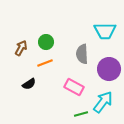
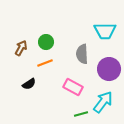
pink rectangle: moved 1 px left
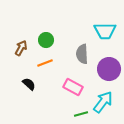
green circle: moved 2 px up
black semicircle: rotated 104 degrees counterclockwise
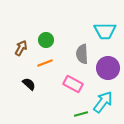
purple circle: moved 1 px left, 1 px up
pink rectangle: moved 3 px up
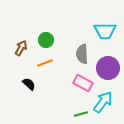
pink rectangle: moved 10 px right, 1 px up
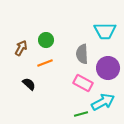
cyan arrow: rotated 25 degrees clockwise
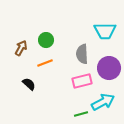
purple circle: moved 1 px right
pink rectangle: moved 1 px left, 2 px up; rotated 42 degrees counterclockwise
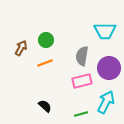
gray semicircle: moved 2 px down; rotated 12 degrees clockwise
black semicircle: moved 16 px right, 22 px down
cyan arrow: moved 3 px right; rotated 35 degrees counterclockwise
